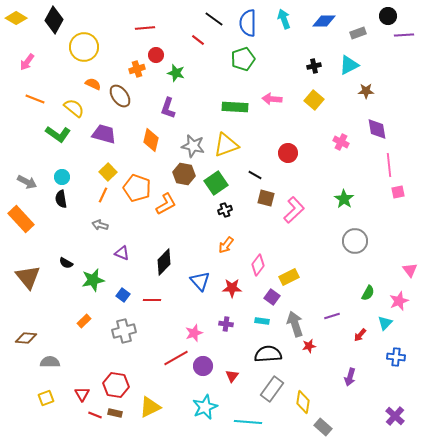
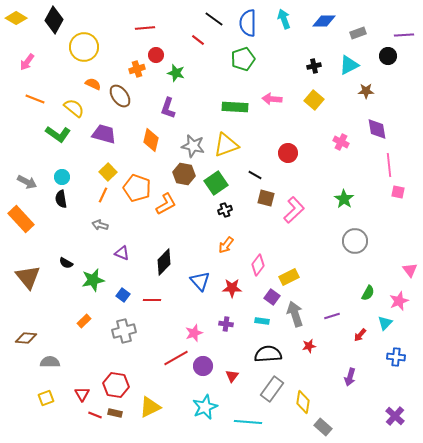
black circle at (388, 16): moved 40 px down
pink square at (398, 192): rotated 24 degrees clockwise
gray arrow at (295, 324): moved 10 px up
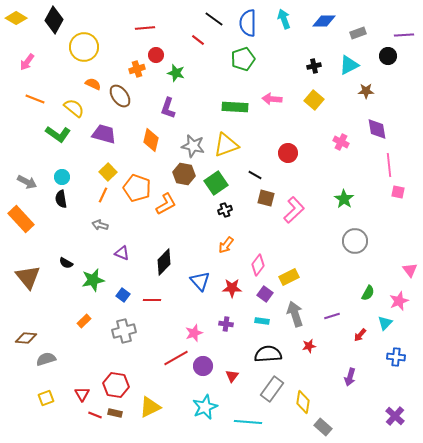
purple square at (272, 297): moved 7 px left, 3 px up
gray semicircle at (50, 362): moved 4 px left, 3 px up; rotated 18 degrees counterclockwise
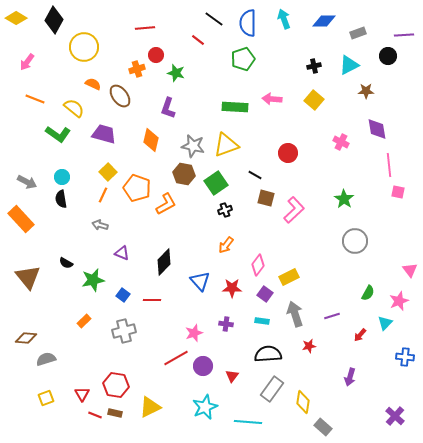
blue cross at (396, 357): moved 9 px right
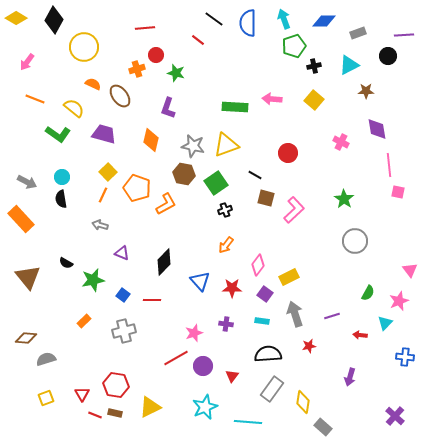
green pentagon at (243, 59): moved 51 px right, 13 px up
red arrow at (360, 335): rotated 56 degrees clockwise
